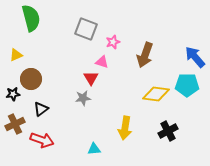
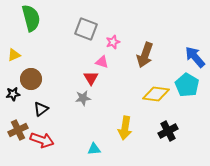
yellow triangle: moved 2 px left
cyan pentagon: rotated 30 degrees clockwise
brown cross: moved 3 px right, 6 px down
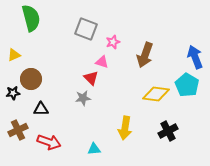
blue arrow: rotated 20 degrees clockwise
red triangle: rotated 14 degrees counterclockwise
black star: moved 1 px up
black triangle: rotated 35 degrees clockwise
red arrow: moved 7 px right, 2 px down
